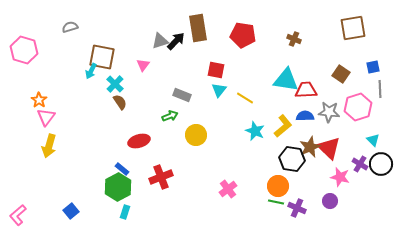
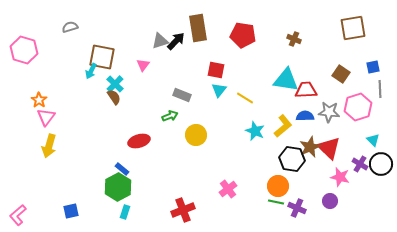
brown semicircle at (120, 102): moved 6 px left, 5 px up
red cross at (161, 177): moved 22 px right, 33 px down
blue square at (71, 211): rotated 28 degrees clockwise
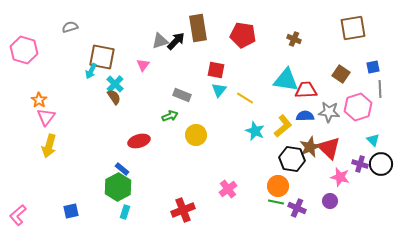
purple cross at (360, 164): rotated 14 degrees counterclockwise
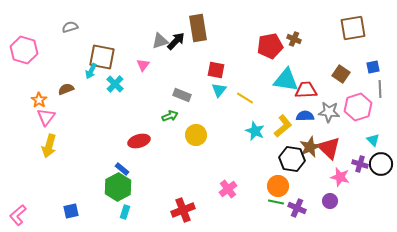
red pentagon at (243, 35): moved 27 px right, 11 px down; rotated 20 degrees counterclockwise
brown semicircle at (114, 97): moved 48 px left, 8 px up; rotated 77 degrees counterclockwise
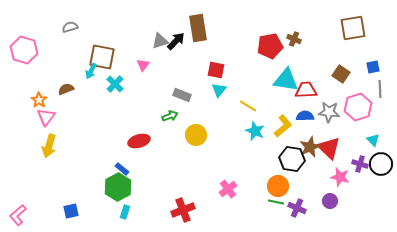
yellow line at (245, 98): moved 3 px right, 8 px down
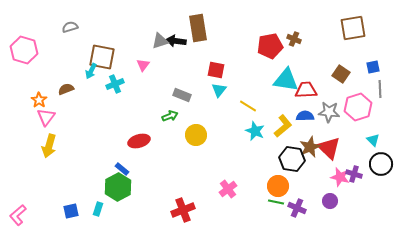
black arrow at (176, 41): rotated 126 degrees counterclockwise
cyan cross at (115, 84): rotated 24 degrees clockwise
purple cross at (360, 164): moved 6 px left, 10 px down
cyan rectangle at (125, 212): moved 27 px left, 3 px up
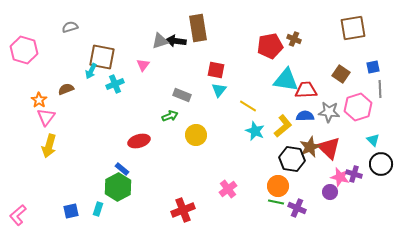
purple circle at (330, 201): moved 9 px up
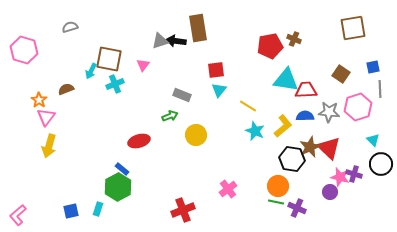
brown square at (102, 57): moved 7 px right, 2 px down
red square at (216, 70): rotated 18 degrees counterclockwise
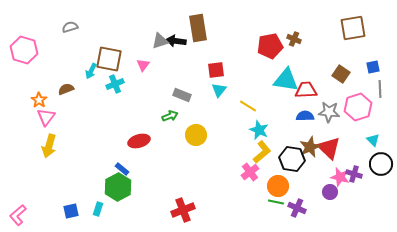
yellow L-shape at (283, 126): moved 21 px left, 26 px down
cyan star at (255, 131): moved 4 px right, 1 px up
pink cross at (228, 189): moved 22 px right, 17 px up
